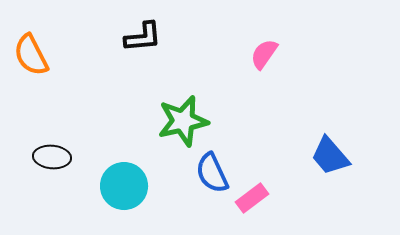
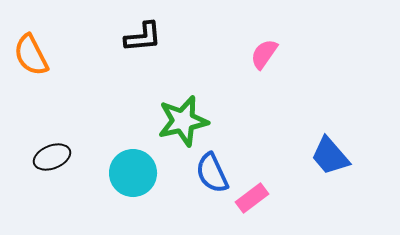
black ellipse: rotated 27 degrees counterclockwise
cyan circle: moved 9 px right, 13 px up
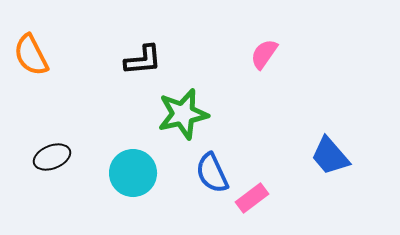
black L-shape: moved 23 px down
green star: moved 7 px up
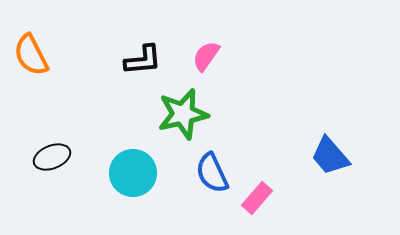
pink semicircle: moved 58 px left, 2 px down
pink rectangle: moved 5 px right; rotated 12 degrees counterclockwise
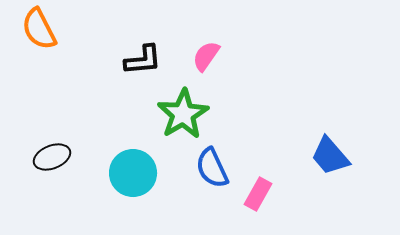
orange semicircle: moved 8 px right, 26 px up
green star: rotated 18 degrees counterclockwise
blue semicircle: moved 5 px up
pink rectangle: moved 1 px right, 4 px up; rotated 12 degrees counterclockwise
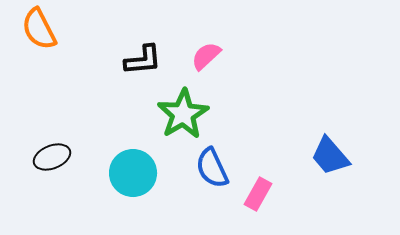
pink semicircle: rotated 12 degrees clockwise
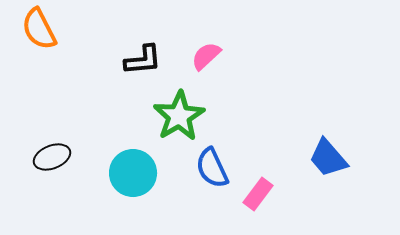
green star: moved 4 px left, 2 px down
blue trapezoid: moved 2 px left, 2 px down
pink rectangle: rotated 8 degrees clockwise
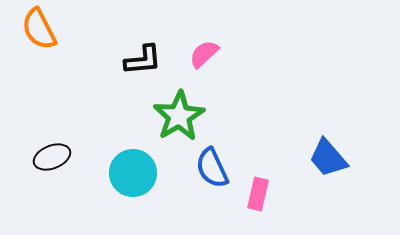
pink semicircle: moved 2 px left, 2 px up
pink rectangle: rotated 24 degrees counterclockwise
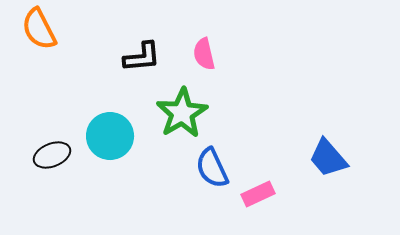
pink semicircle: rotated 60 degrees counterclockwise
black L-shape: moved 1 px left, 3 px up
green star: moved 3 px right, 3 px up
black ellipse: moved 2 px up
cyan circle: moved 23 px left, 37 px up
pink rectangle: rotated 52 degrees clockwise
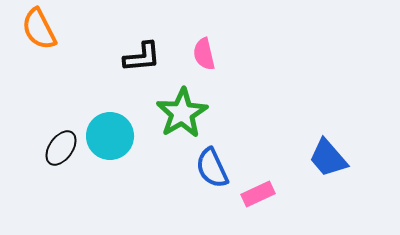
black ellipse: moved 9 px right, 7 px up; rotated 33 degrees counterclockwise
